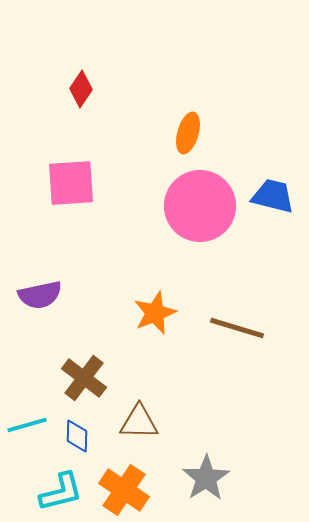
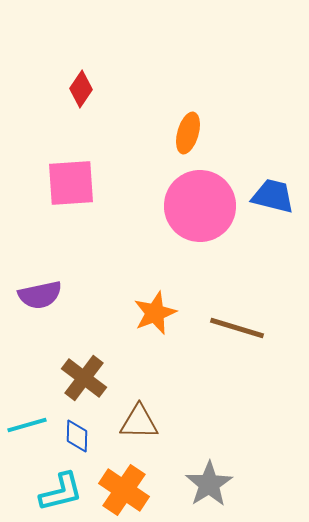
gray star: moved 3 px right, 6 px down
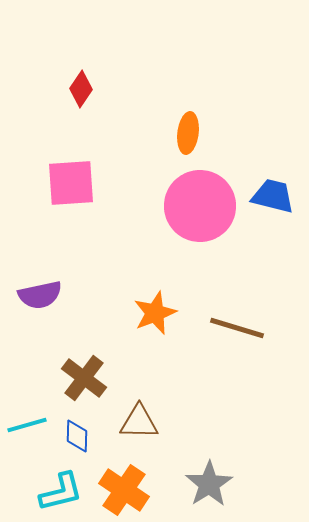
orange ellipse: rotated 9 degrees counterclockwise
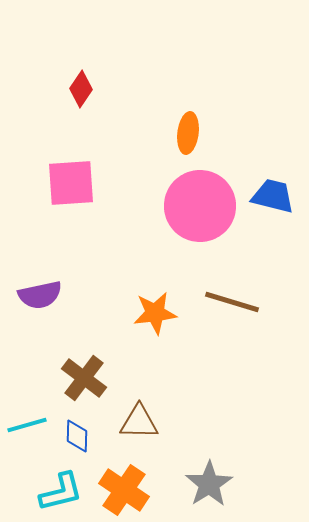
orange star: rotated 15 degrees clockwise
brown line: moved 5 px left, 26 px up
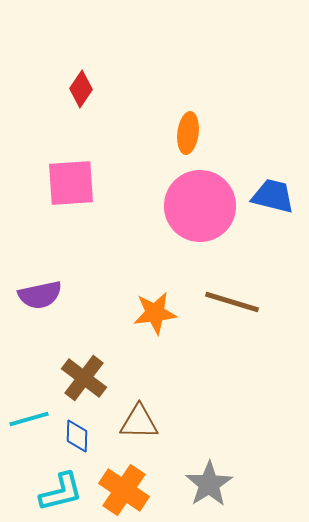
cyan line: moved 2 px right, 6 px up
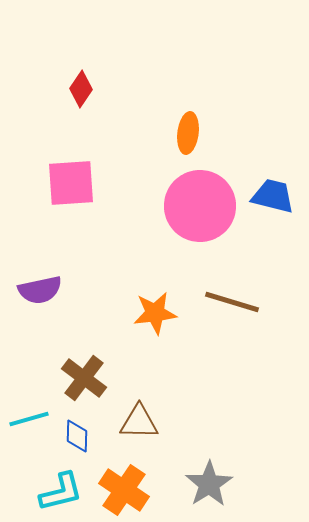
purple semicircle: moved 5 px up
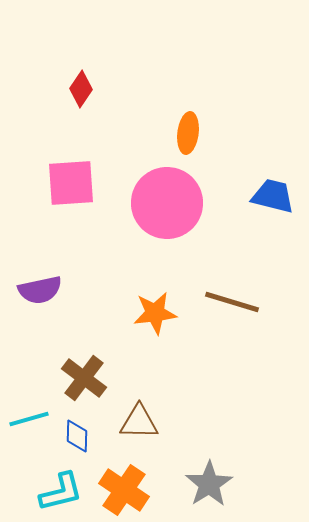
pink circle: moved 33 px left, 3 px up
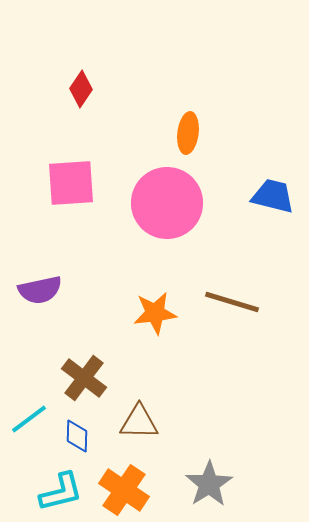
cyan line: rotated 21 degrees counterclockwise
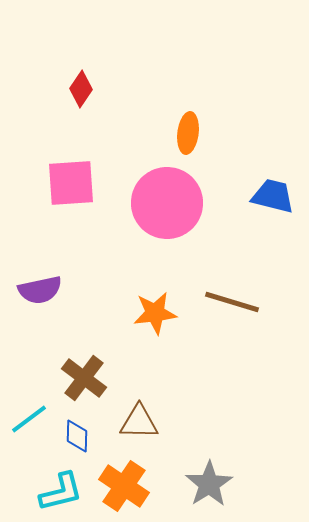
orange cross: moved 4 px up
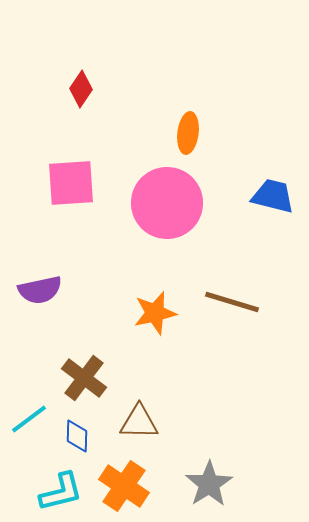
orange star: rotated 6 degrees counterclockwise
